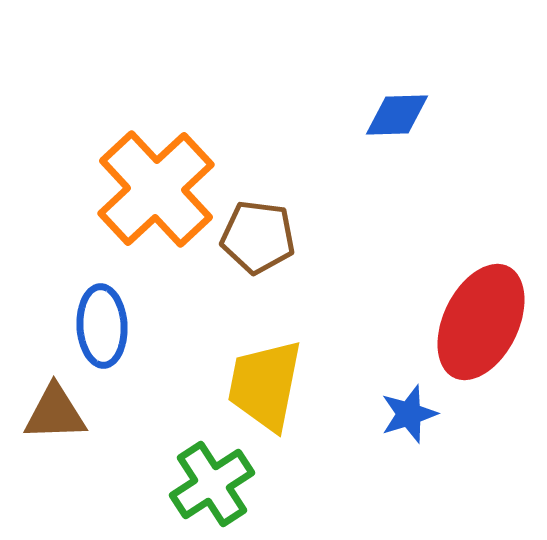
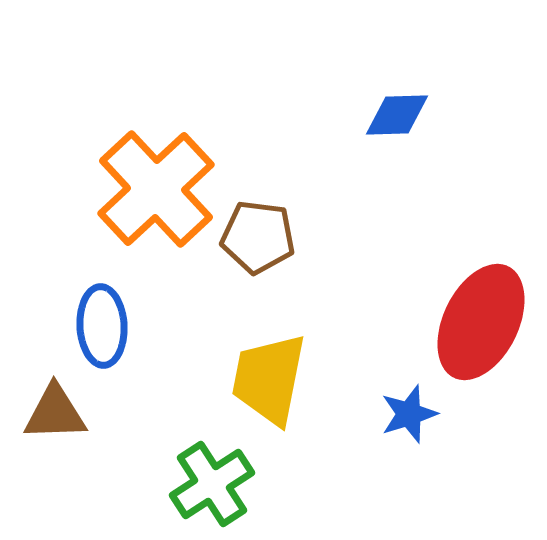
yellow trapezoid: moved 4 px right, 6 px up
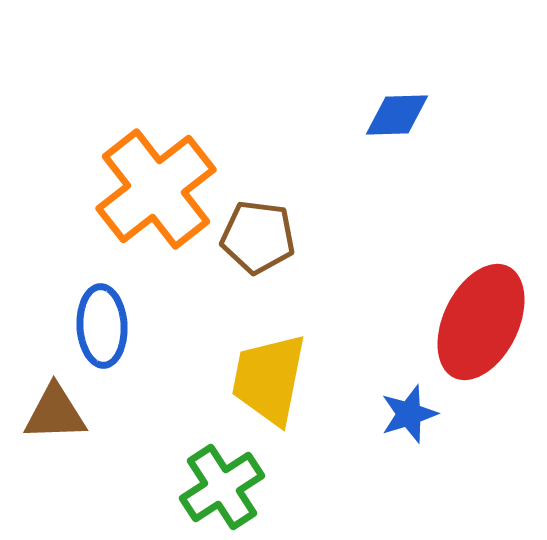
orange cross: rotated 5 degrees clockwise
green cross: moved 10 px right, 3 px down
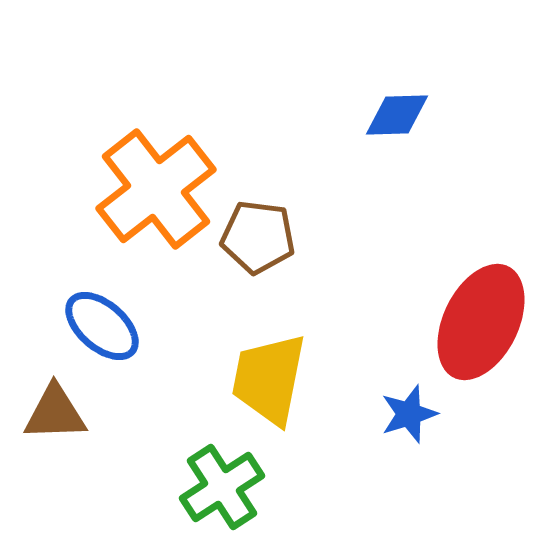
blue ellipse: rotated 46 degrees counterclockwise
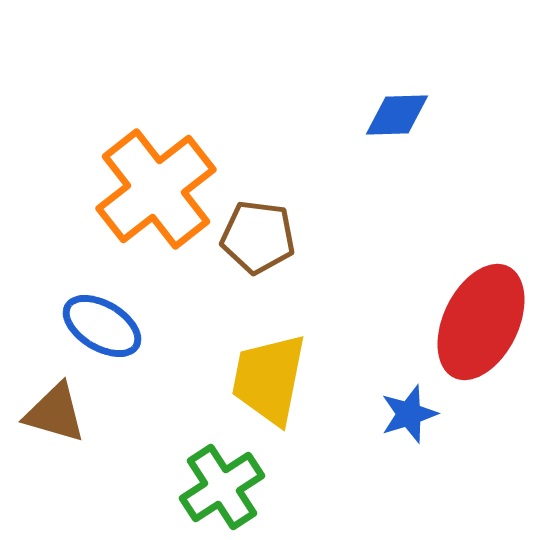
blue ellipse: rotated 10 degrees counterclockwise
brown triangle: rotated 18 degrees clockwise
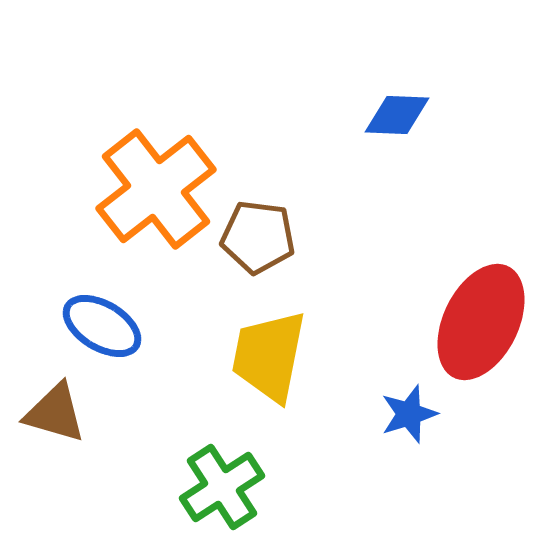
blue diamond: rotated 4 degrees clockwise
yellow trapezoid: moved 23 px up
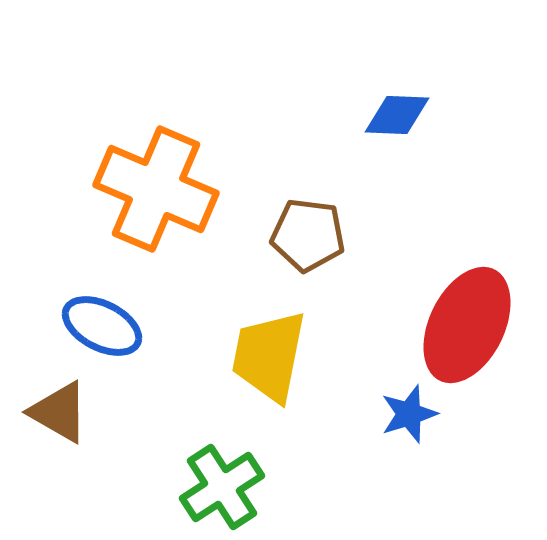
orange cross: rotated 29 degrees counterclockwise
brown pentagon: moved 50 px right, 2 px up
red ellipse: moved 14 px left, 3 px down
blue ellipse: rotated 4 degrees counterclockwise
brown triangle: moved 4 px right, 1 px up; rotated 14 degrees clockwise
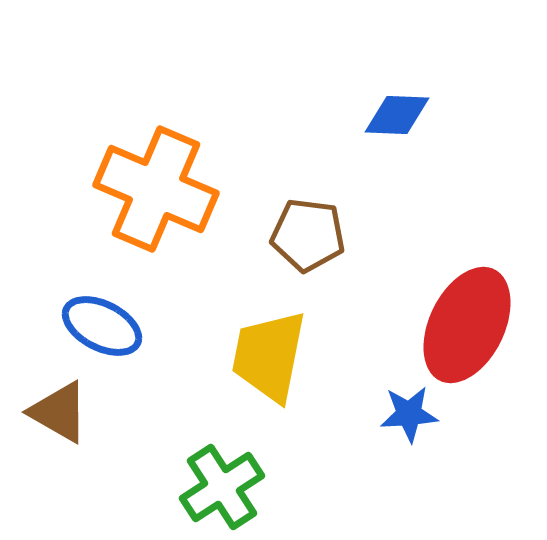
blue star: rotated 14 degrees clockwise
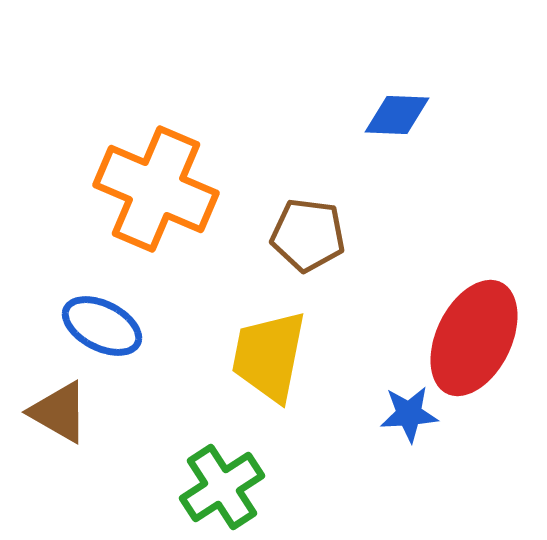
red ellipse: moved 7 px right, 13 px down
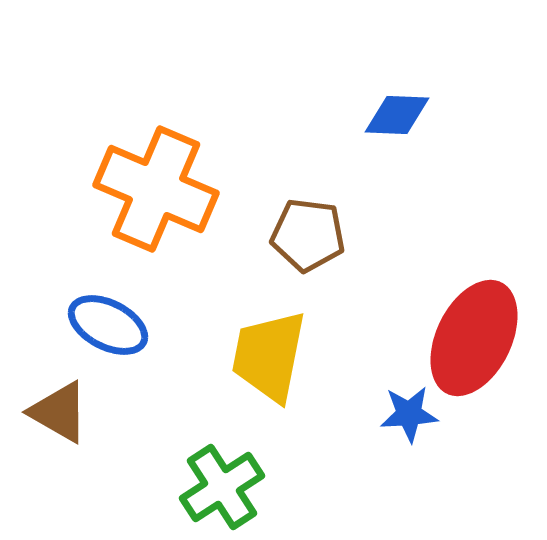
blue ellipse: moved 6 px right, 1 px up
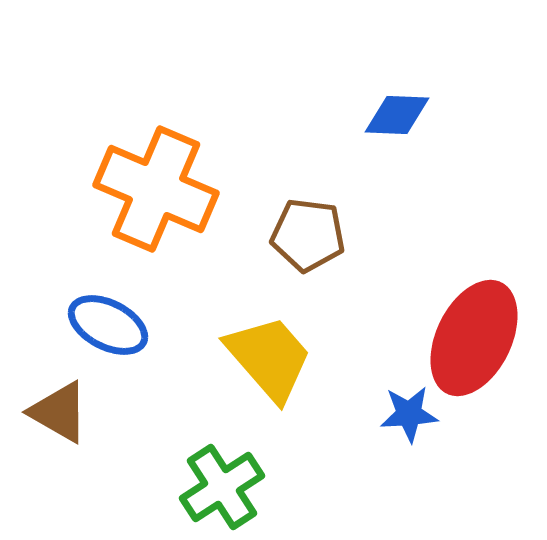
yellow trapezoid: moved 2 px down; rotated 128 degrees clockwise
